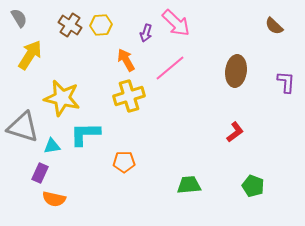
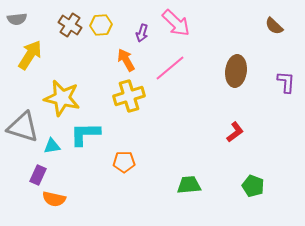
gray semicircle: moved 2 px left, 1 px down; rotated 114 degrees clockwise
purple arrow: moved 4 px left
purple rectangle: moved 2 px left, 2 px down
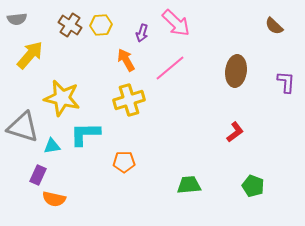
yellow arrow: rotated 8 degrees clockwise
yellow cross: moved 4 px down
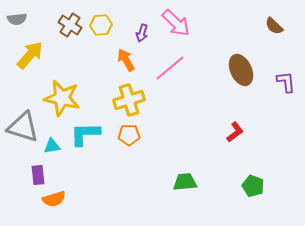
brown ellipse: moved 5 px right, 1 px up; rotated 32 degrees counterclockwise
purple L-shape: rotated 10 degrees counterclockwise
orange pentagon: moved 5 px right, 27 px up
purple rectangle: rotated 30 degrees counterclockwise
green trapezoid: moved 4 px left, 3 px up
orange semicircle: rotated 30 degrees counterclockwise
